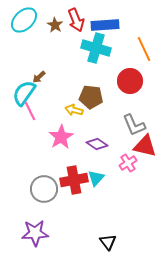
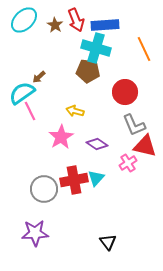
red circle: moved 5 px left, 11 px down
cyan semicircle: moved 2 px left; rotated 20 degrees clockwise
brown pentagon: moved 3 px left, 26 px up
yellow arrow: moved 1 px right, 1 px down
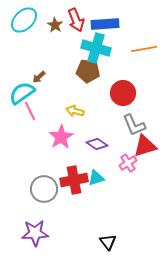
blue rectangle: moved 1 px up
orange line: rotated 75 degrees counterclockwise
red circle: moved 2 px left, 1 px down
red triangle: rotated 30 degrees counterclockwise
cyan triangle: rotated 30 degrees clockwise
